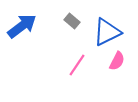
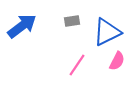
gray rectangle: rotated 49 degrees counterclockwise
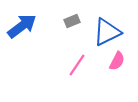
gray rectangle: rotated 14 degrees counterclockwise
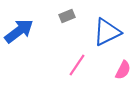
gray rectangle: moved 5 px left, 5 px up
blue arrow: moved 3 px left, 5 px down
pink semicircle: moved 6 px right, 9 px down
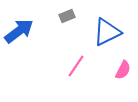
pink line: moved 1 px left, 1 px down
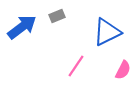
gray rectangle: moved 10 px left
blue arrow: moved 3 px right, 4 px up
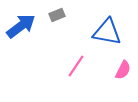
gray rectangle: moved 1 px up
blue arrow: moved 1 px left, 1 px up
blue triangle: rotated 36 degrees clockwise
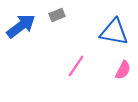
blue triangle: moved 7 px right
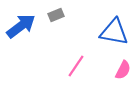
gray rectangle: moved 1 px left
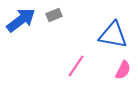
gray rectangle: moved 2 px left
blue arrow: moved 6 px up
blue triangle: moved 1 px left, 3 px down
